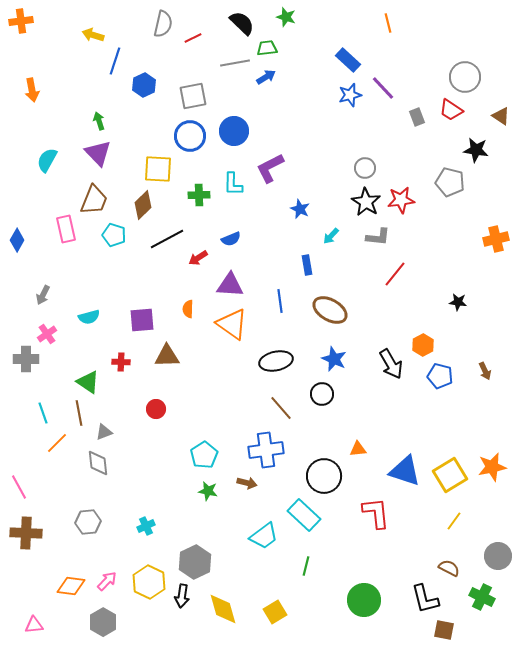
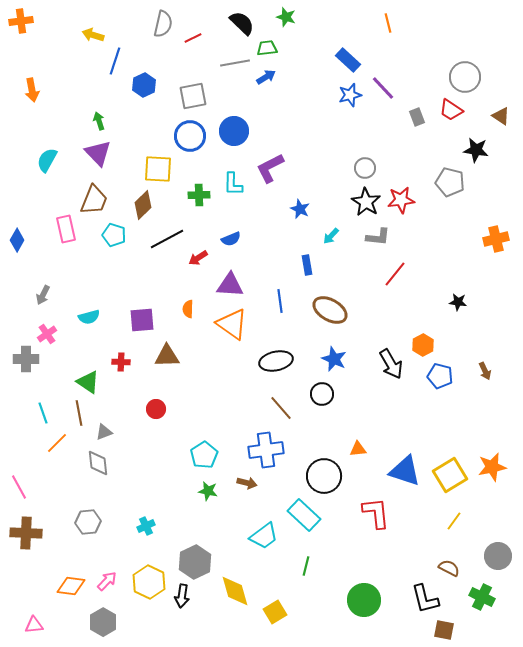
yellow diamond at (223, 609): moved 12 px right, 18 px up
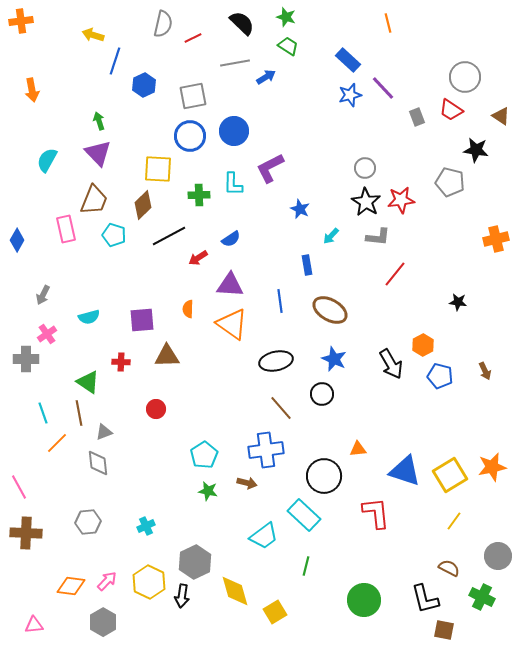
green trapezoid at (267, 48): moved 21 px right, 2 px up; rotated 40 degrees clockwise
black line at (167, 239): moved 2 px right, 3 px up
blue semicircle at (231, 239): rotated 12 degrees counterclockwise
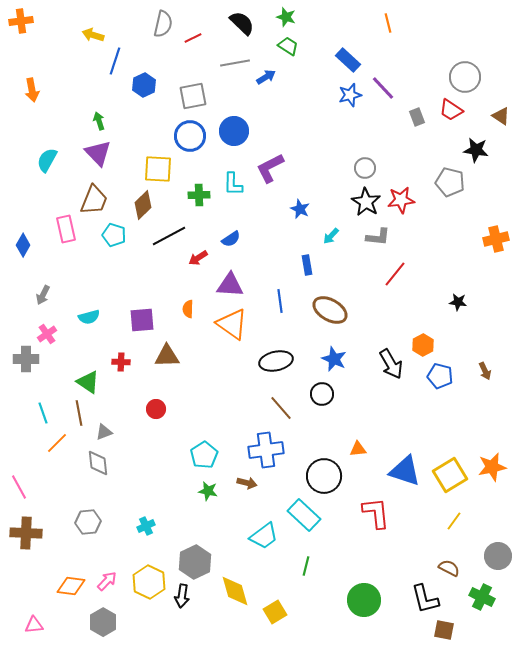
blue diamond at (17, 240): moved 6 px right, 5 px down
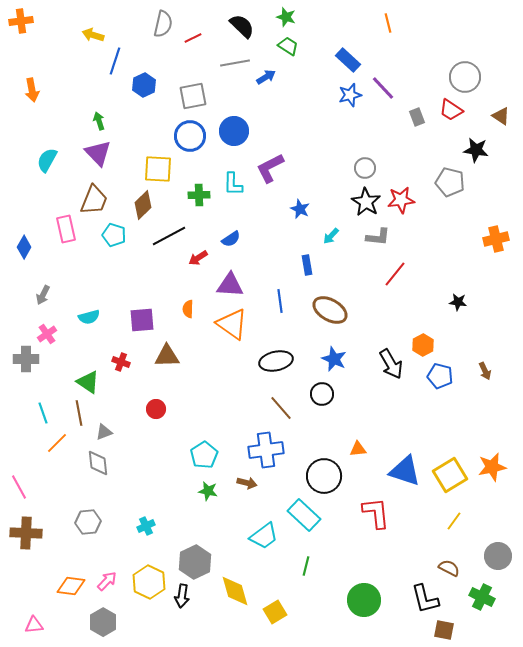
black semicircle at (242, 23): moved 3 px down
blue diamond at (23, 245): moved 1 px right, 2 px down
red cross at (121, 362): rotated 18 degrees clockwise
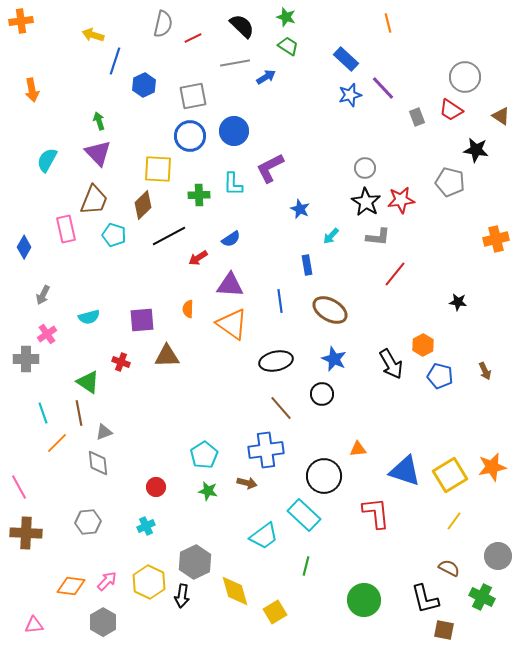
blue rectangle at (348, 60): moved 2 px left, 1 px up
red circle at (156, 409): moved 78 px down
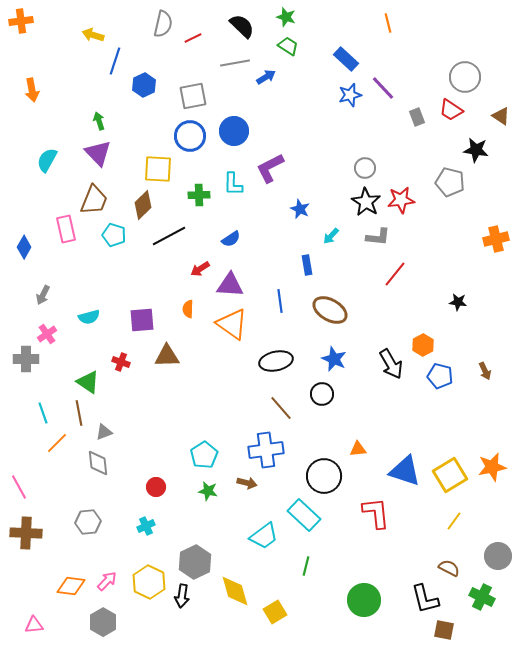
red arrow at (198, 258): moved 2 px right, 11 px down
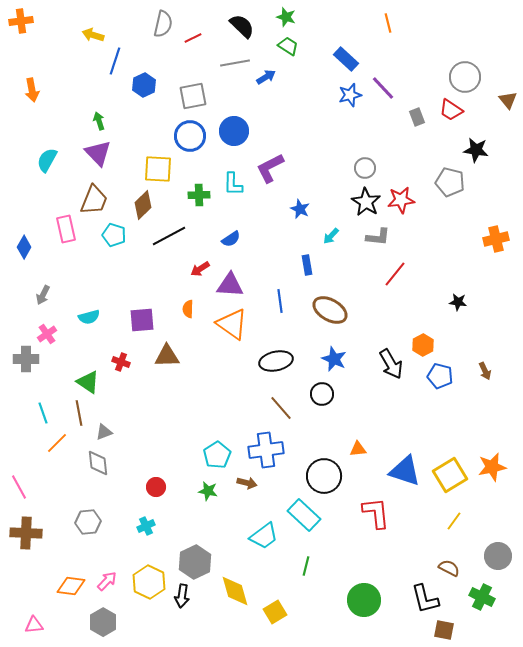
brown triangle at (501, 116): moved 7 px right, 16 px up; rotated 18 degrees clockwise
cyan pentagon at (204, 455): moved 13 px right
